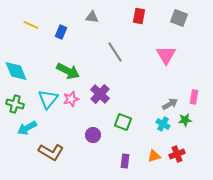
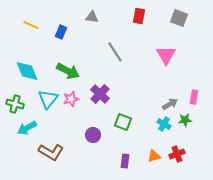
cyan diamond: moved 11 px right
cyan cross: moved 1 px right
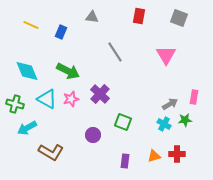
cyan triangle: moved 1 px left; rotated 40 degrees counterclockwise
red cross: rotated 21 degrees clockwise
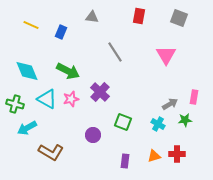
purple cross: moved 2 px up
cyan cross: moved 6 px left
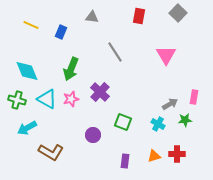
gray square: moved 1 px left, 5 px up; rotated 24 degrees clockwise
green arrow: moved 3 px right, 2 px up; rotated 85 degrees clockwise
green cross: moved 2 px right, 4 px up
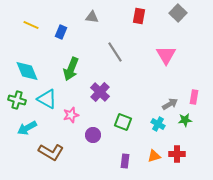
pink star: moved 16 px down
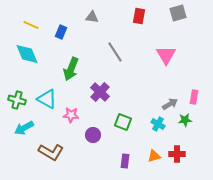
gray square: rotated 30 degrees clockwise
cyan diamond: moved 17 px up
pink star: rotated 21 degrees clockwise
cyan arrow: moved 3 px left
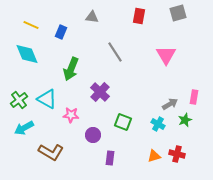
green cross: moved 2 px right; rotated 36 degrees clockwise
green star: rotated 16 degrees counterclockwise
red cross: rotated 14 degrees clockwise
purple rectangle: moved 15 px left, 3 px up
